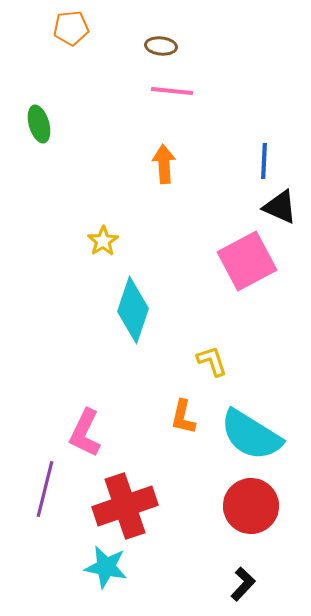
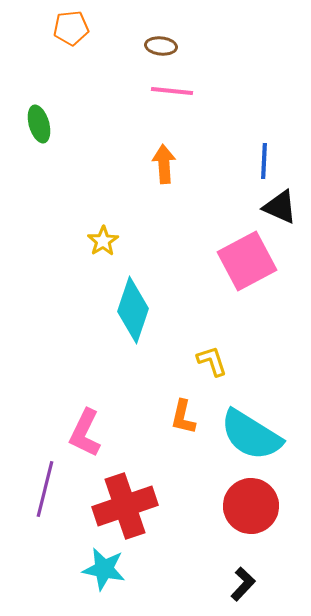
cyan star: moved 2 px left, 2 px down
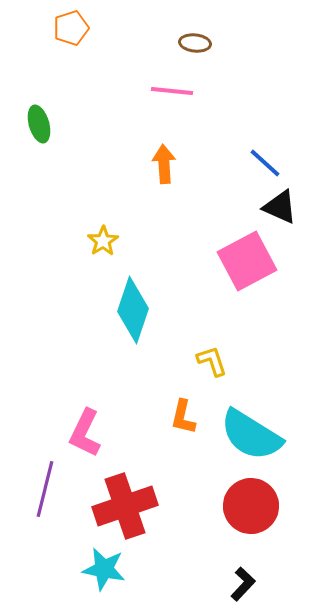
orange pentagon: rotated 12 degrees counterclockwise
brown ellipse: moved 34 px right, 3 px up
blue line: moved 1 px right, 2 px down; rotated 51 degrees counterclockwise
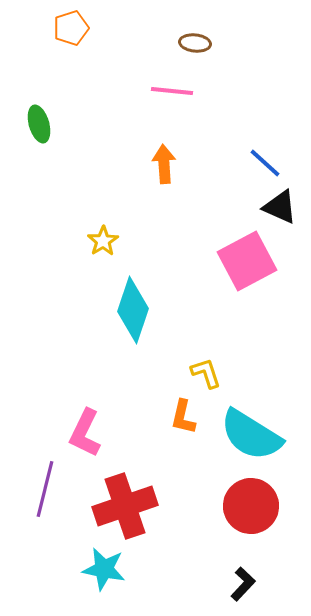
yellow L-shape: moved 6 px left, 12 px down
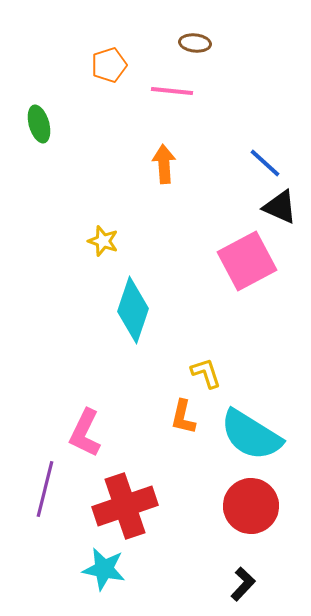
orange pentagon: moved 38 px right, 37 px down
yellow star: rotated 20 degrees counterclockwise
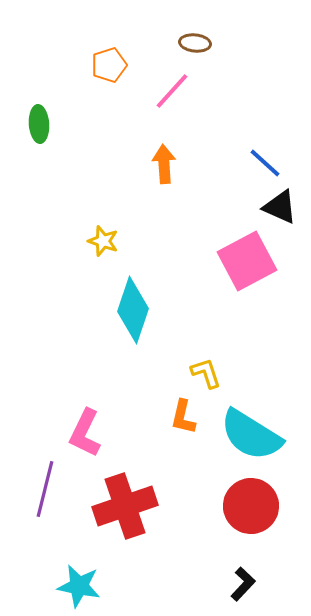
pink line: rotated 54 degrees counterclockwise
green ellipse: rotated 12 degrees clockwise
cyan star: moved 25 px left, 17 px down
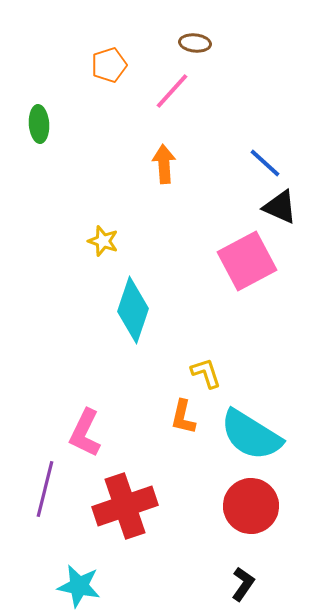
black L-shape: rotated 8 degrees counterclockwise
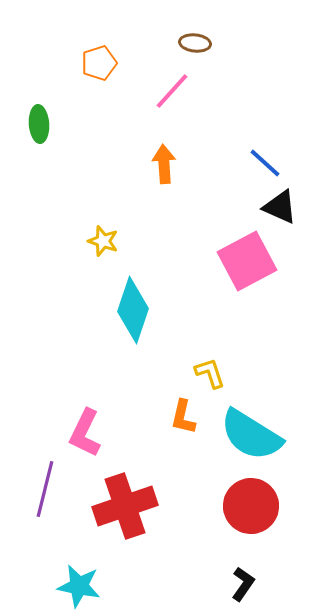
orange pentagon: moved 10 px left, 2 px up
yellow L-shape: moved 4 px right
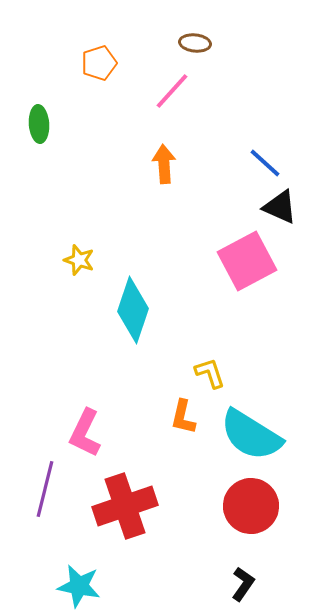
yellow star: moved 24 px left, 19 px down
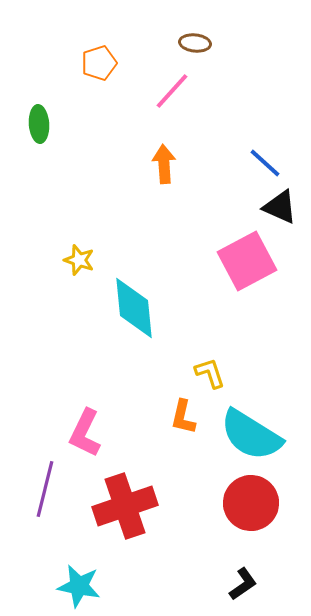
cyan diamond: moved 1 px right, 2 px up; rotated 24 degrees counterclockwise
red circle: moved 3 px up
black L-shape: rotated 20 degrees clockwise
